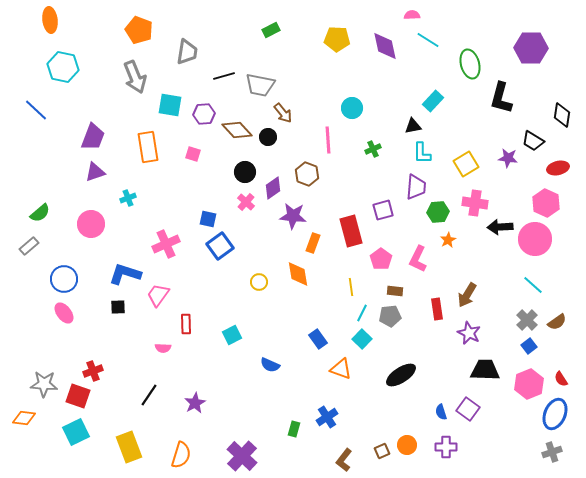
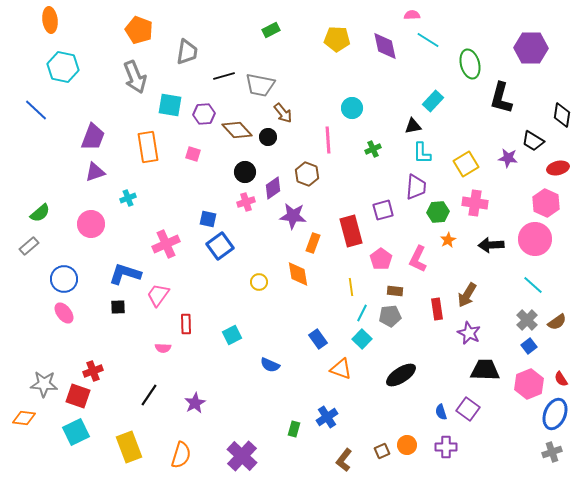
pink cross at (246, 202): rotated 30 degrees clockwise
black arrow at (500, 227): moved 9 px left, 18 px down
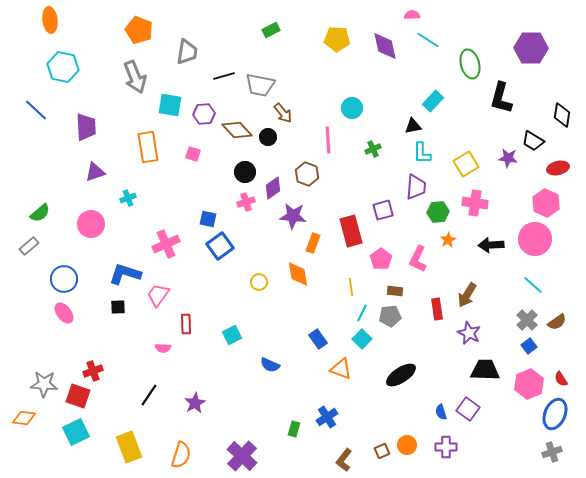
purple trapezoid at (93, 137): moved 7 px left, 10 px up; rotated 24 degrees counterclockwise
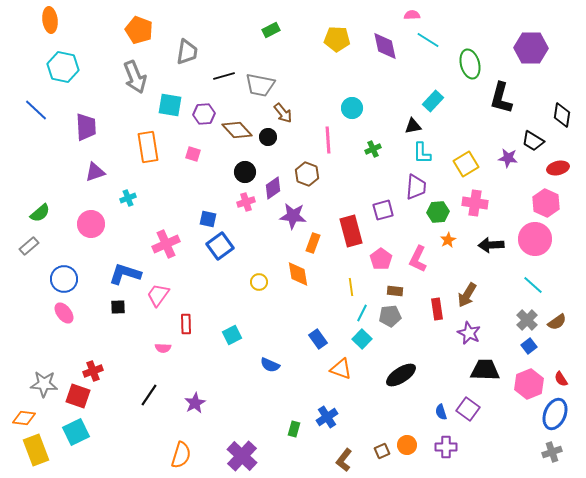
yellow rectangle at (129, 447): moved 93 px left, 3 px down
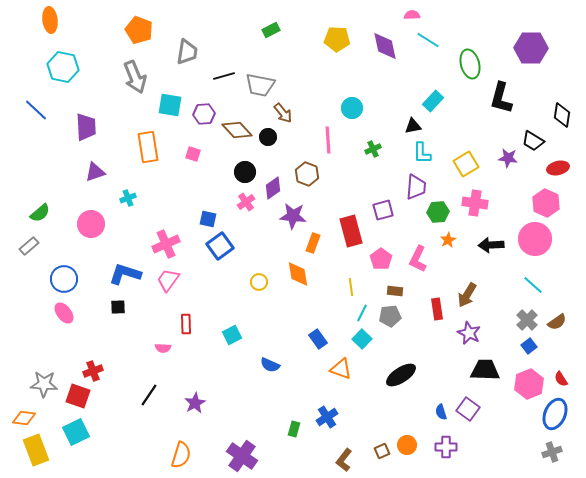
pink cross at (246, 202): rotated 18 degrees counterclockwise
pink trapezoid at (158, 295): moved 10 px right, 15 px up
purple cross at (242, 456): rotated 8 degrees counterclockwise
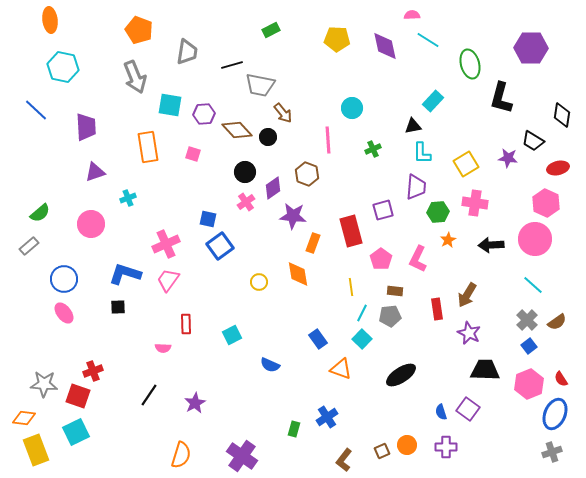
black line at (224, 76): moved 8 px right, 11 px up
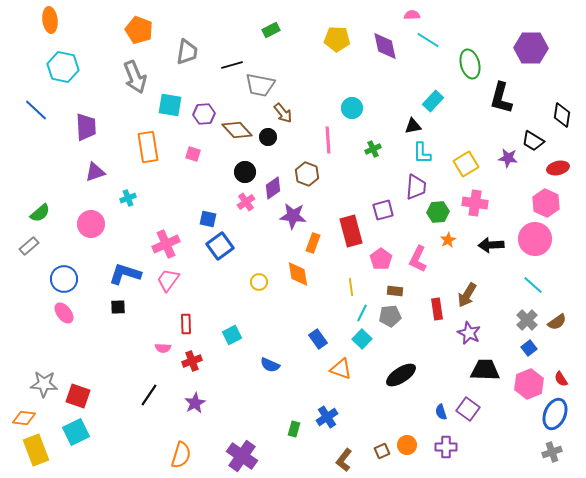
blue square at (529, 346): moved 2 px down
red cross at (93, 371): moved 99 px right, 10 px up
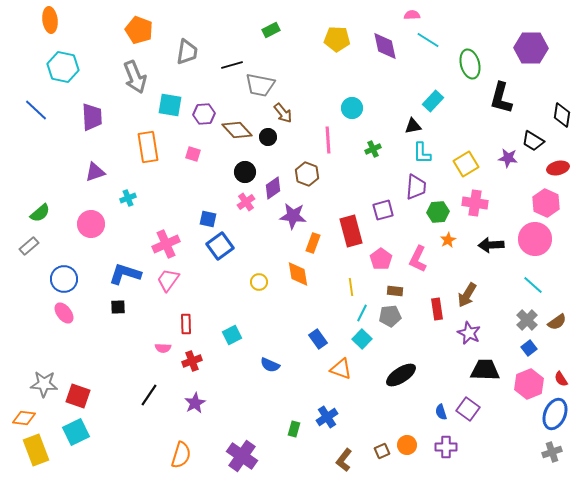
purple trapezoid at (86, 127): moved 6 px right, 10 px up
